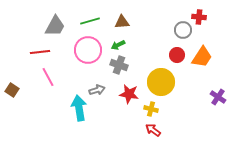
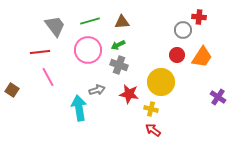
gray trapezoid: rotated 65 degrees counterclockwise
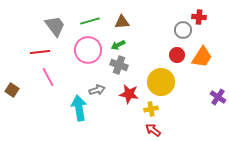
yellow cross: rotated 24 degrees counterclockwise
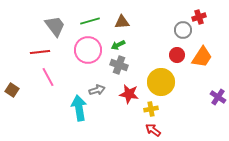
red cross: rotated 24 degrees counterclockwise
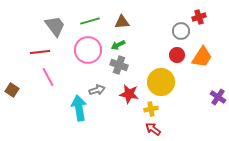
gray circle: moved 2 px left, 1 px down
red arrow: moved 1 px up
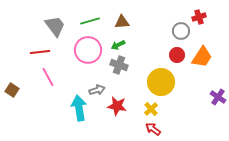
red star: moved 12 px left, 12 px down
yellow cross: rotated 32 degrees counterclockwise
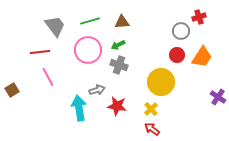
brown square: rotated 24 degrees clockwise
red arrow: moved 1 px left
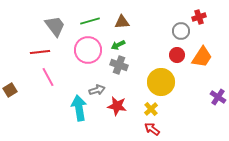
brown square: moved 2 px left
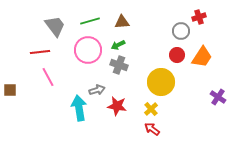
brown square: rotated 32 degrees clockwise
